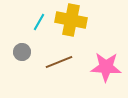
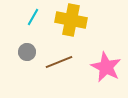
cyan line: moved 6 px left, 5 px up
gray circle: moved 5 px right
pink star: rotated 24 degrees clockwise
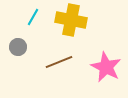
gray circle: moved 9 px left, 5 px up
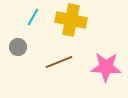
pink star: rotated 24 degrees counterclockwise
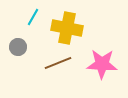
yellow cross: moved 4 px left, 8 px down
brown line: moved 1 px left, 1 px down
pink star: moved 4 px left, 3 px up
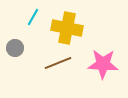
gray circle: moved 3 px left, 1 px down
pink star: moved 1 px right
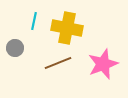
cyan line: moved 1 px right, 4 px down; rotated 18 degrees counterclockwise
pink star: rotated 24 degrees counterclockwise
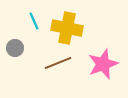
cyan line: rotated 36 degrees counterclockwise
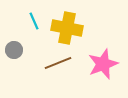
gray circle: moved 1 px left, 2 px down
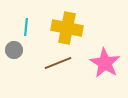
cyan line: moved 8 px left, 6 px down; rotated 30 degrees clockwise
pink star: moved 2 px right, 1 px up; rotated 20 degrees counterclockwise
